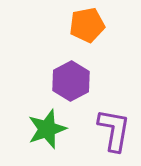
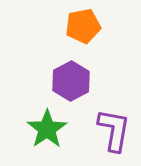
orange pentagon: moved 4 px left, 1 px down
green star: rotated 15 degrees counterclockwise
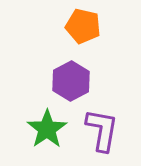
orange pentagon: rotated 24 degrees clockwise
purple L-shape: moved 12 px left
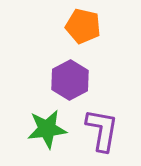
purple hexagon: moved 1 px left, 1 px up
green star: rotated 27 degrees clockwise
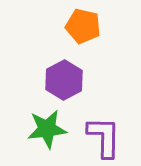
purple hexagon: moved 6 px left
purple L-shape: moved 2 px right, 7 px down; rotated 9 degrees counterclockwise
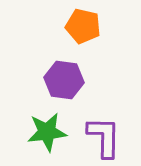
purple hexagon: rotated 24 degrees counterclockwise
green star: moved 3 px down
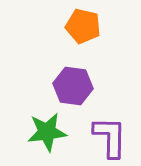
purple hexagon: moved 9 px right, 6 px down
purple L-shape: moved 6 px right
